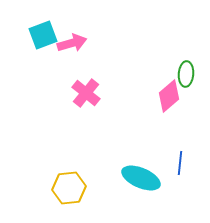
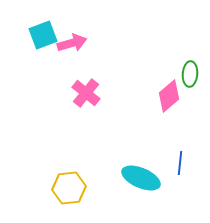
green ellipse: moved 4 px right
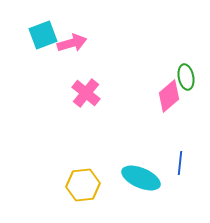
green ellipse: moved 4 px left, 3 px down; rotated 15 degrees counterclockwise
yellow hexagon: moved 14 px right, 3 px up
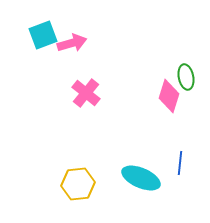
pink diamond: rotated 32 degrees counterclockwise
yellow hexagon: moved 5 px left, 1 px up
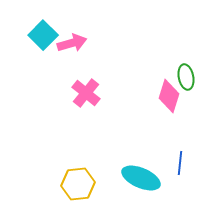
cyan square: rotated 24 degrees counterclockwise
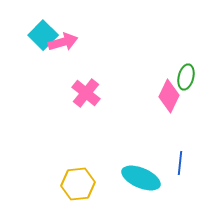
pink arrow: moved 9 px left, 1 px up
green ellipse: rotated 25 degrees clockwise
pink diamond: rotated 8 degrees clockwise
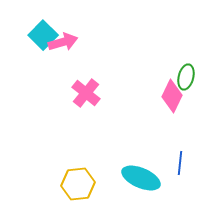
pink diamond: moved 3 px right
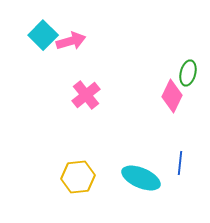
pink arrow: moved 8 px right, 1 px up
green ellipse: moved 2 px right, 4 px up
pink cross: moved 2 px down; rotated 12 degrees clockwise
yellow hexagon: moved 7 px up
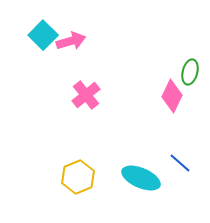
green ellipse: moved 2 px right, 1 px up
blue line: rotated 55 degrees counterclockwise
yellow hexagon: rotated 16 degrees counterclockwise
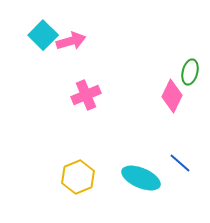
pink cross: rotated 16 degrees clockwise
